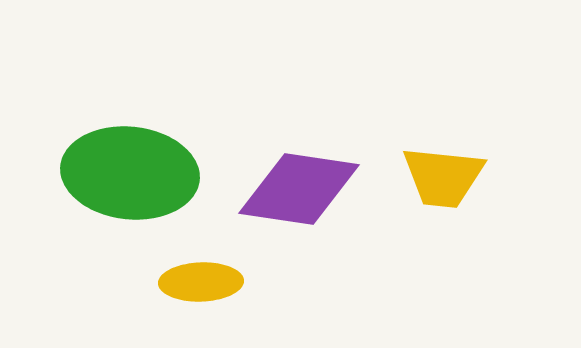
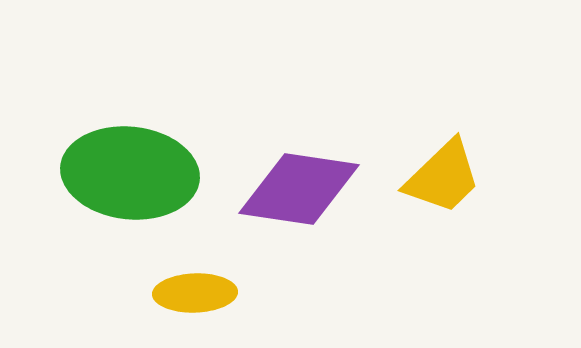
yellow trapezoid: rotated 50 degrees counterclockwise
yellow ellipse: moved 6 px left, 11 px down
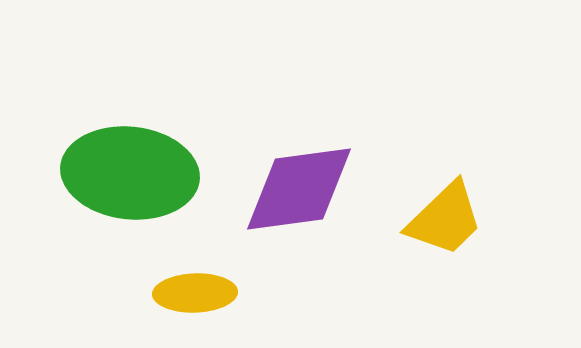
yellow trapezoid: moved 2 px right, 42 px down
purple diamond: rotated 16 degrees counterclockwise
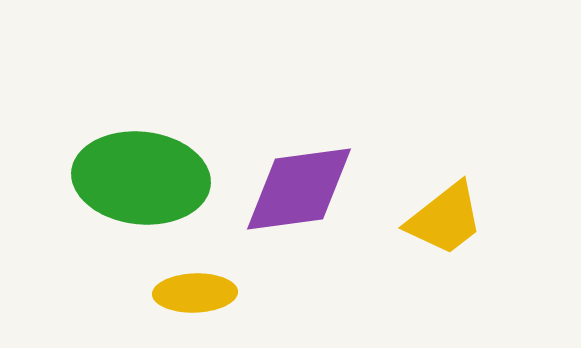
green ellipse: moved 11 px right, 5 px down
yellow trapezoid: rotated 6 degrees clockwise
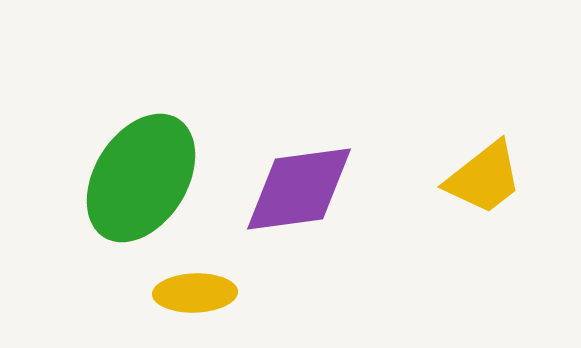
green ellipse: rotated 64 degrees counterclockwise
yellow trapezoid: moved 39 px right, 41 px up
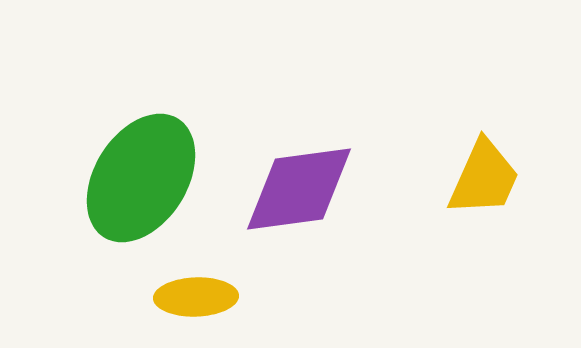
yellow trapezoid: rotated 28 degrees counterclockwise
yellow ellipse: moved 1 px right, 4 px down
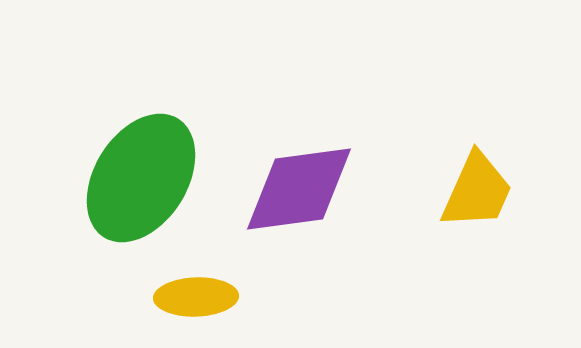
yellow trapezoid: moved 7 px left, 13 px down
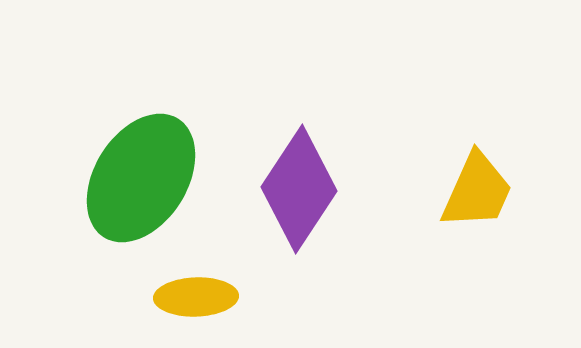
purple diamond: rotated 49 degrees counterclockwise
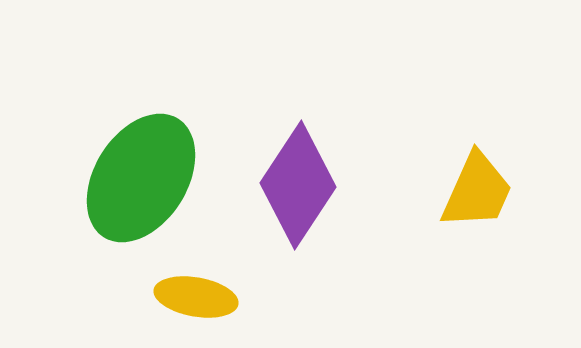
purple diamond: moved 1 px left, 4 px up
yellow ellipse: rotated 12 degrees clockwise
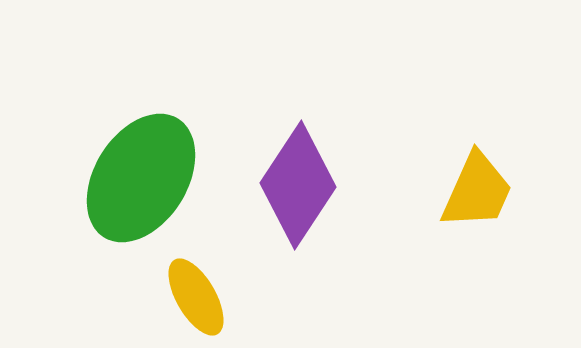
yellow ellipse: rotated 50 degrees clockwise
